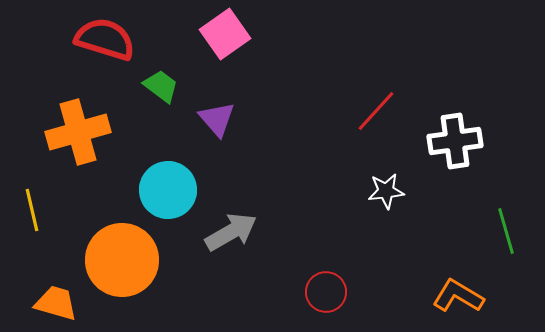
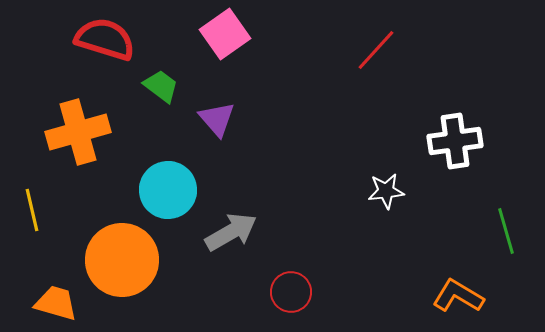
red line: moved 61 px up
red circle: moved 35 px left
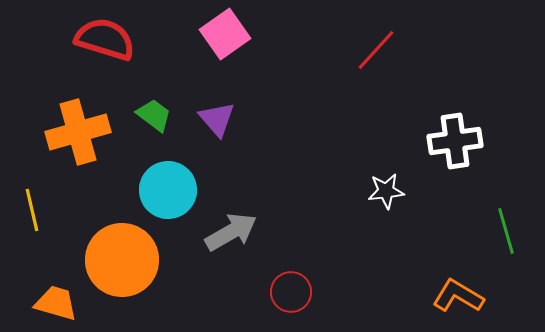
green trapezoid: moved 7 px left, 29 px down
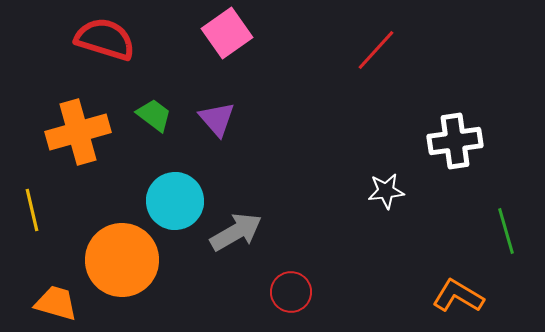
pink square: moved 2 px right, 1 px up
cyan circle: moved 7 px right, 11 px down
gray arrow: moved 5 px right
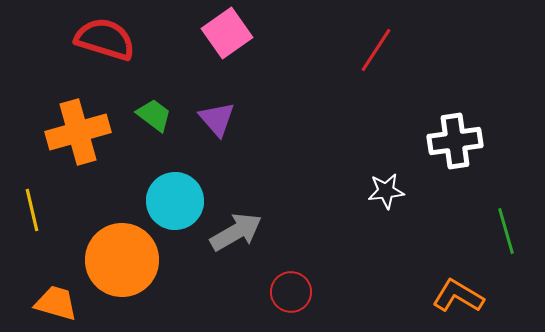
red line: rotated 9 degrees counterclockwise
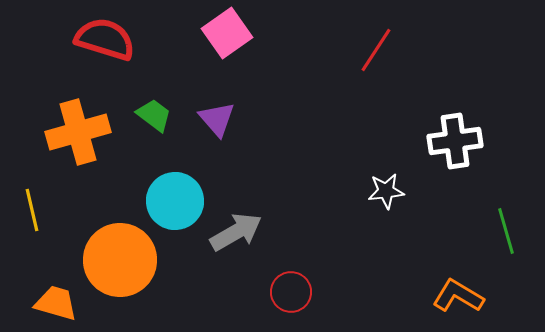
orange circle: moved 2 px left
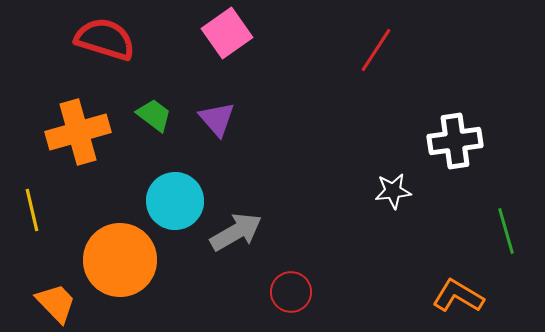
white star: moved 7 px right
orange trapezoid: rotated 30 degrees clockwise
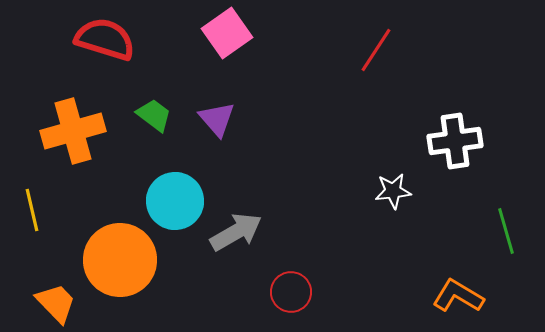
orange cross: moved 5 px left, 1 px up
